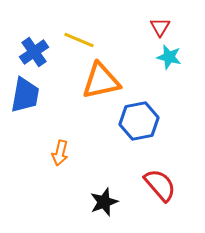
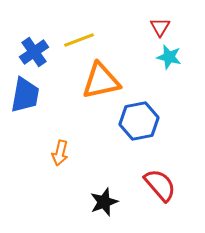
yellow line: rotated 44 degrees counterclockwise
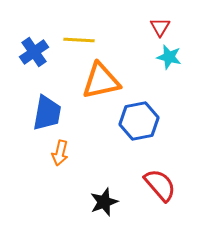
yellow line: rotated 24 degrees clockwise
blue trapezoid: moved 22 px right, 18 px down
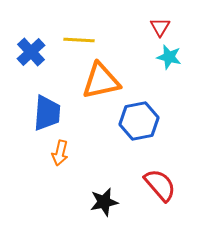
blue cross: moved 3 px left; rotated 8 degrees counterclockwise
blue trapezoid: rotated 6 degrees counterclockwise
black star: rotated 8 degrees clockwise
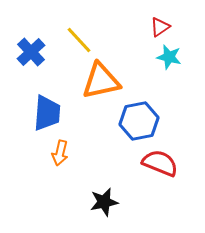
red triangle: rotated 25 degrees clockwise
yellow line: rotated 44 degrees clockwise
red semicircle: moved 22 px up; rotated 27 degrees counterclockwise
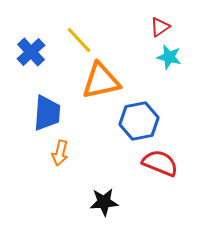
black star: rotated 8 degrees clockwise
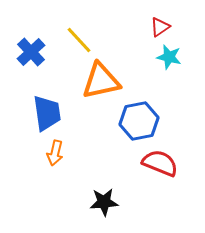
blue trapezoid: rotated 12 degrees counterclockwise
orange arrow: moved 5 px left
